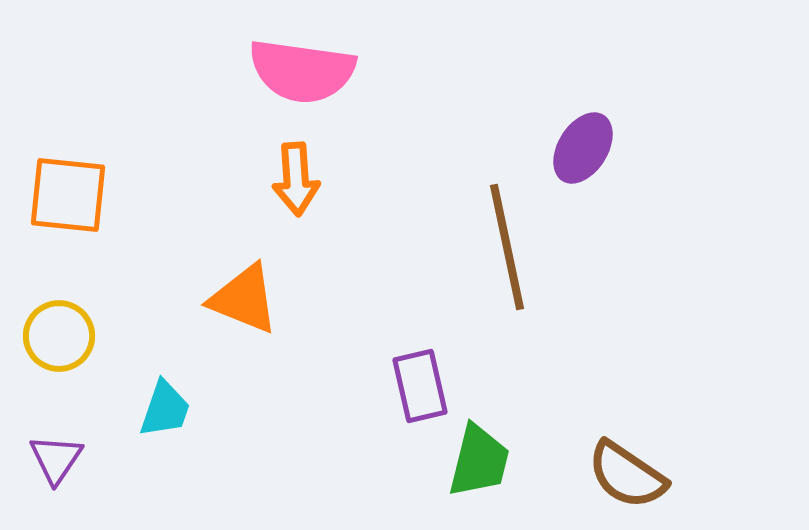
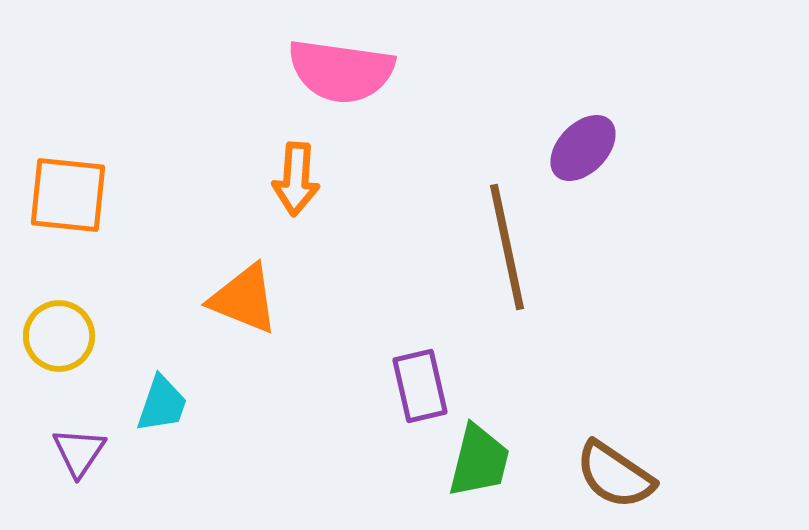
pink semicircle: moved 39 px right
purple ellipse: rotated 12 degrees clockwise
orange arrow: rotated 8 degrees clockwise
cyan trapezoid: moved 3 px left, 5 px up
purple triangle: moved 23 px right, 7 px up
brown semicircle: moved 12 px left
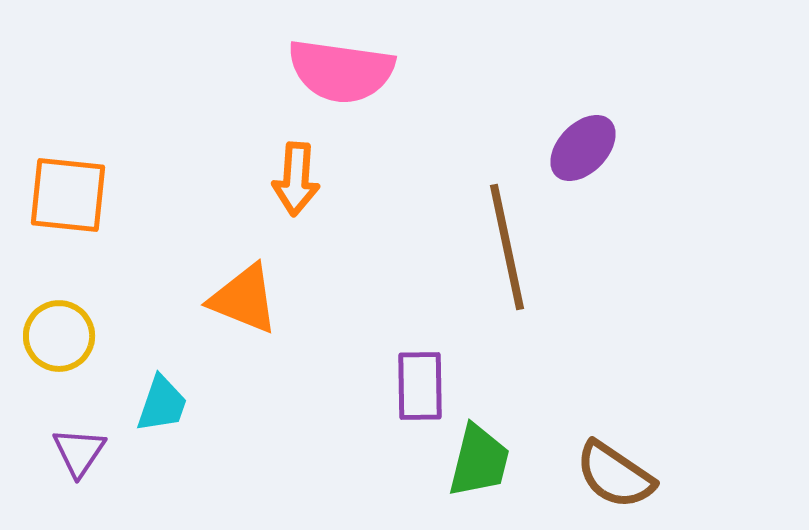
purple rectangle: rotated 12 degrees clockwise
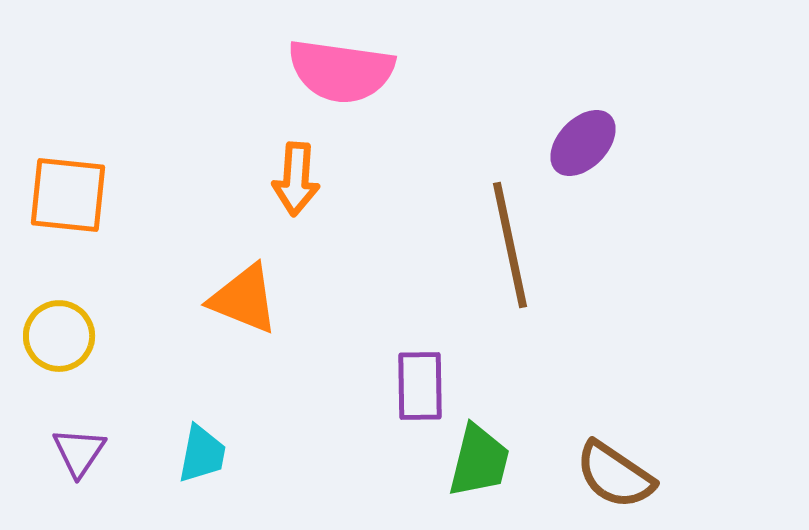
purple ellipse: moved 5 px up
brown line: moved 3 px right, 2 px up
cyan trapezoid: moved 40 px right, 50 px down; rotated 8 degrees counterclockwise
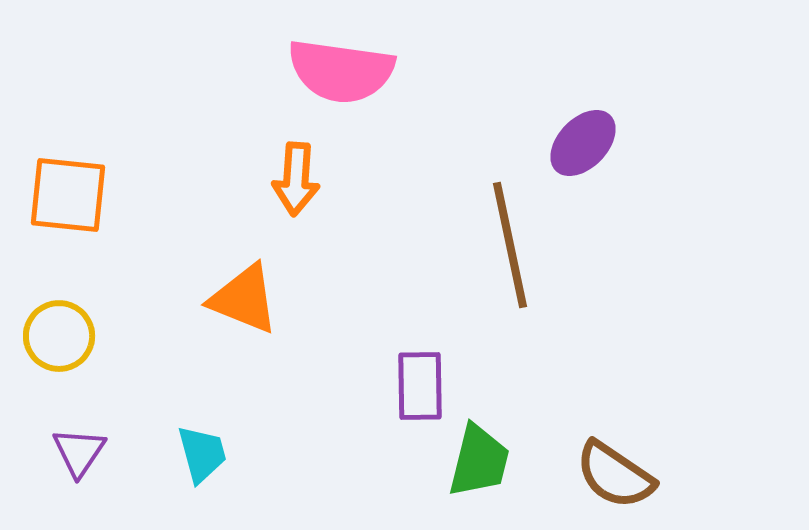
cyan trapezoid: rotated 26 degrees counterclockwise
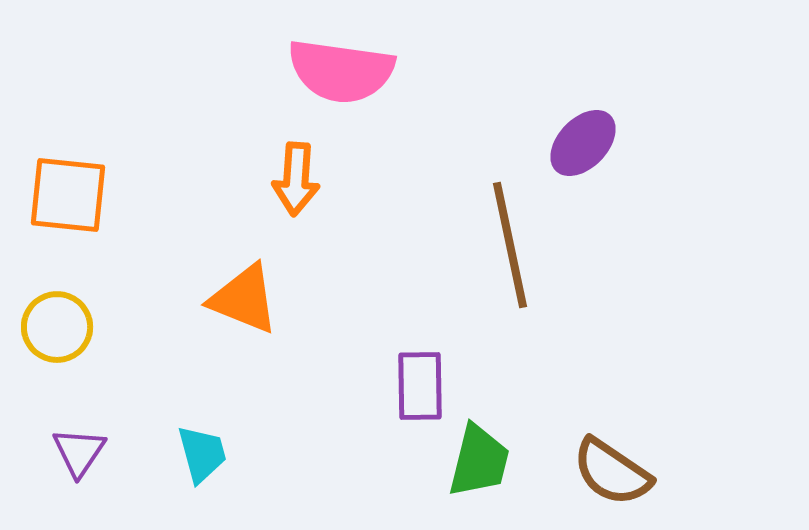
yellow circle: moved 2 px left, 9 px up
brown semicircle: moved 3 px left, 3 px up
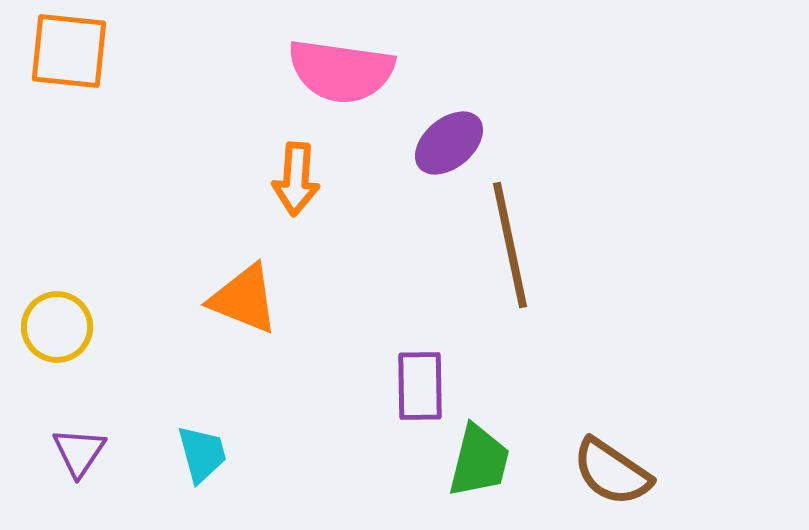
purple ellipse: moved 134 px left; rotated 6 degrees clockwise
orange square: moved 1 px right, 144 px up
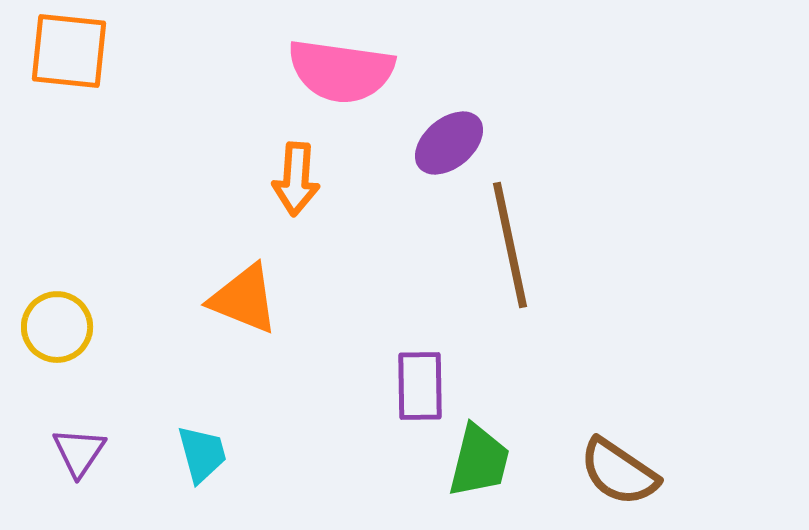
brown semicircle: moved 7 px right
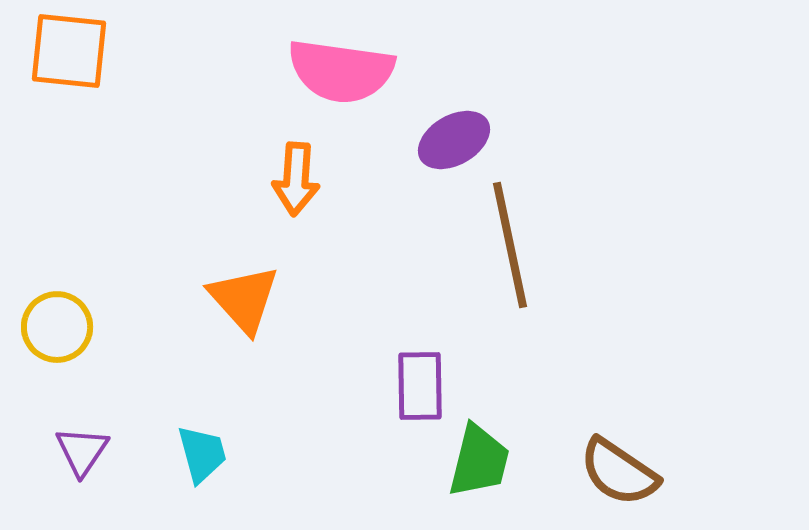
purple ellipse: moved 5 px right, 3 px up; rotated 10 degrees clockwise
orange triangle: rotated 26 degrees clockwise
purple triangle: moved 3 px right, 1 px up
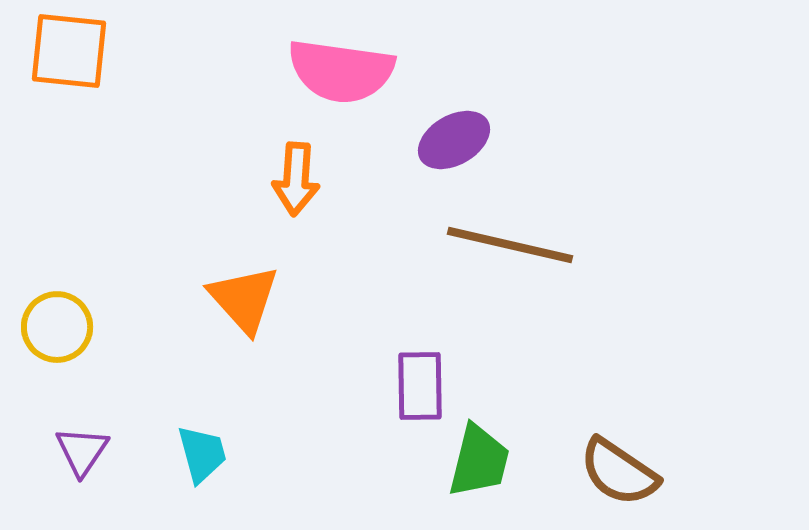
brown line: rotated 65 degrees counterclockwise
